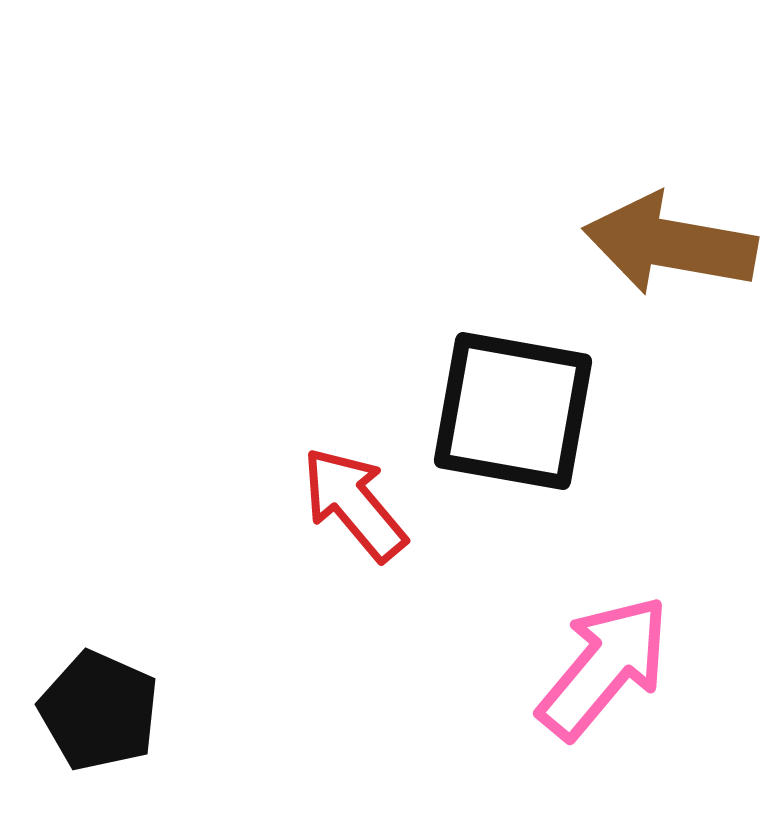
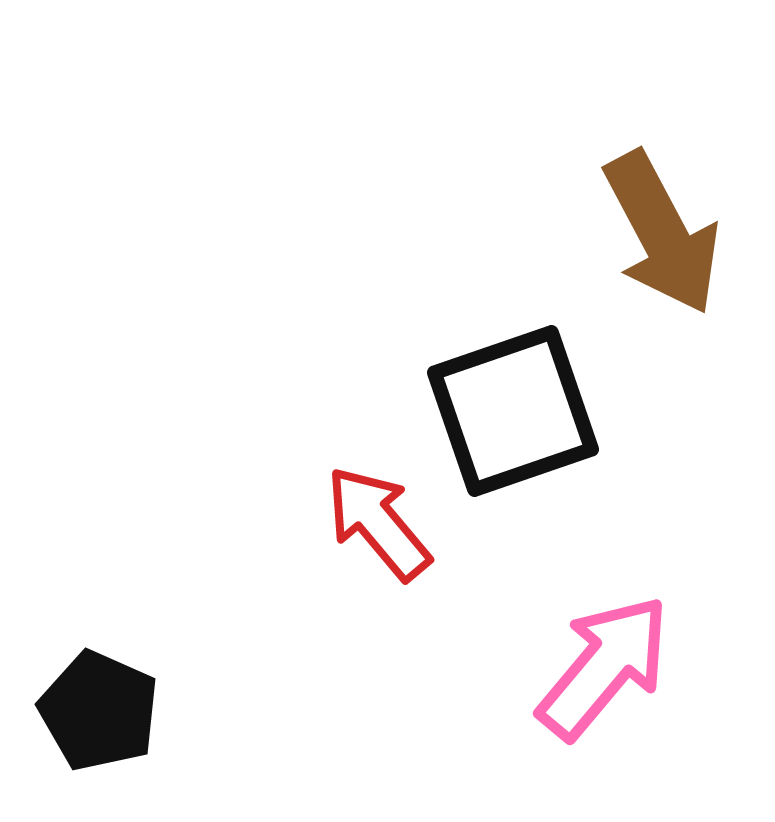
brown arrow: moved 8 px left, 11 px up; rotated 128 degrees counterclockwise
black square: rotated 29 degrees counterclockwise
red arrow: moved 24 px right, 19 px down
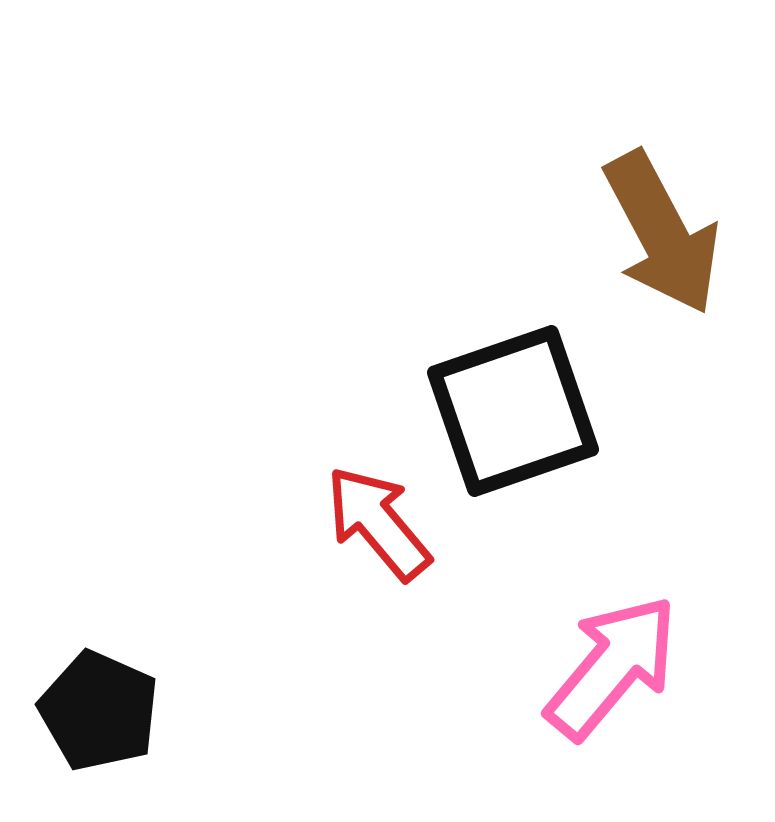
pink arrow: moved 8 px right
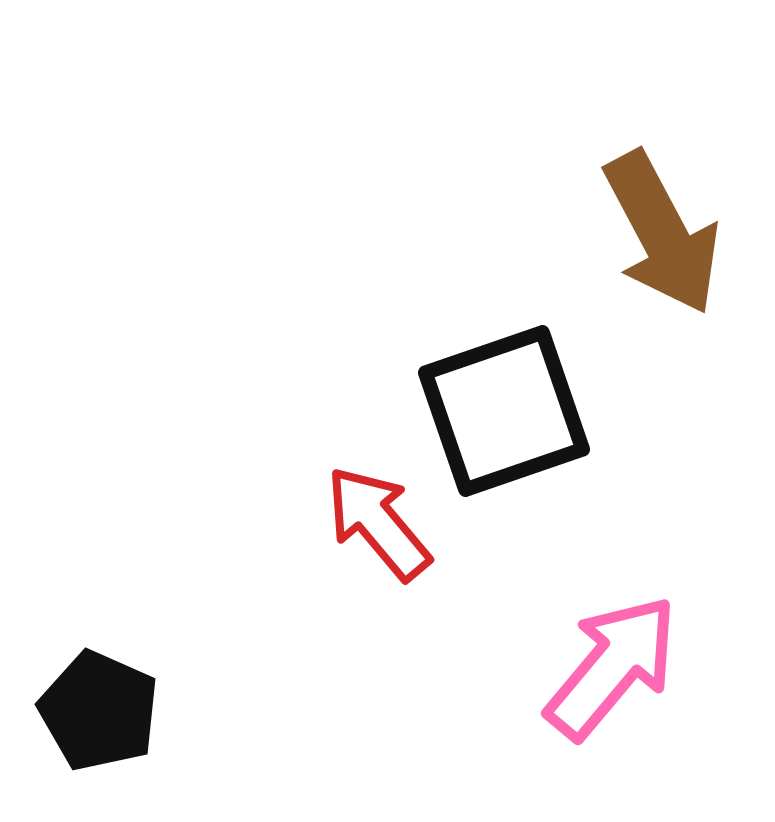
black square: moved 9 px left
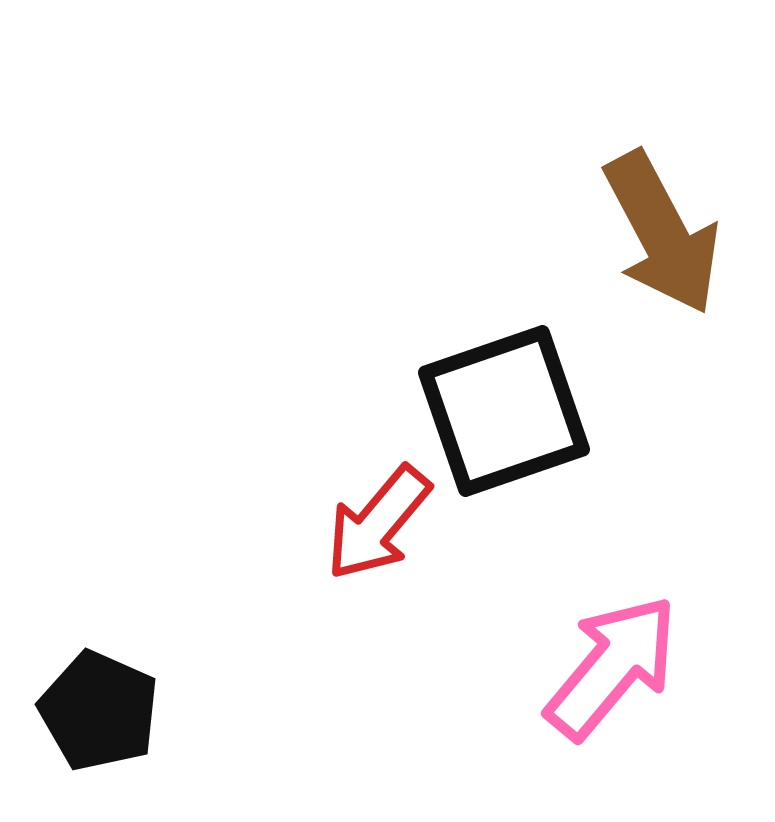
red arrow: rotated 100 degrees counterclockwise
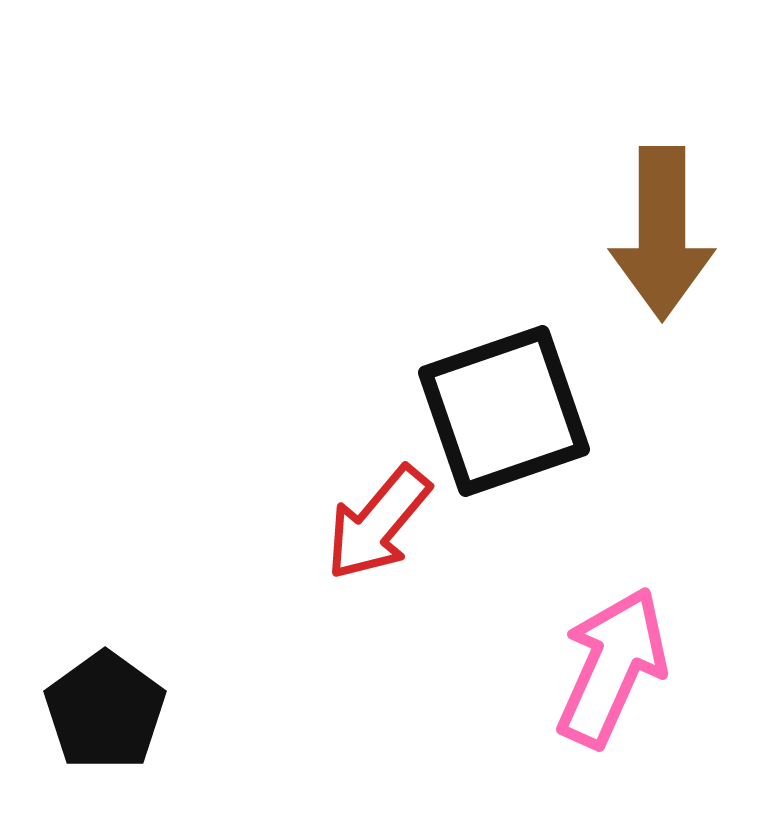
brown arrow: rotated 28 degrees clockwise
pink arrow: rotated 16 degrees counterclockwise
black pentagon: moved 6 px right; rotated 12 degrees clockwise
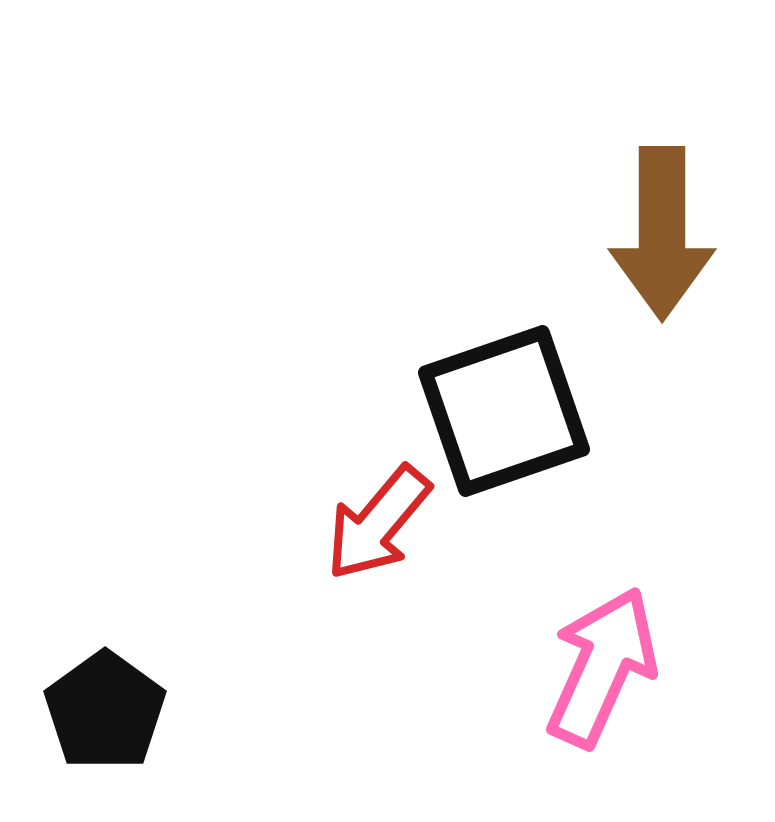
pink arrow: moved 10 px left
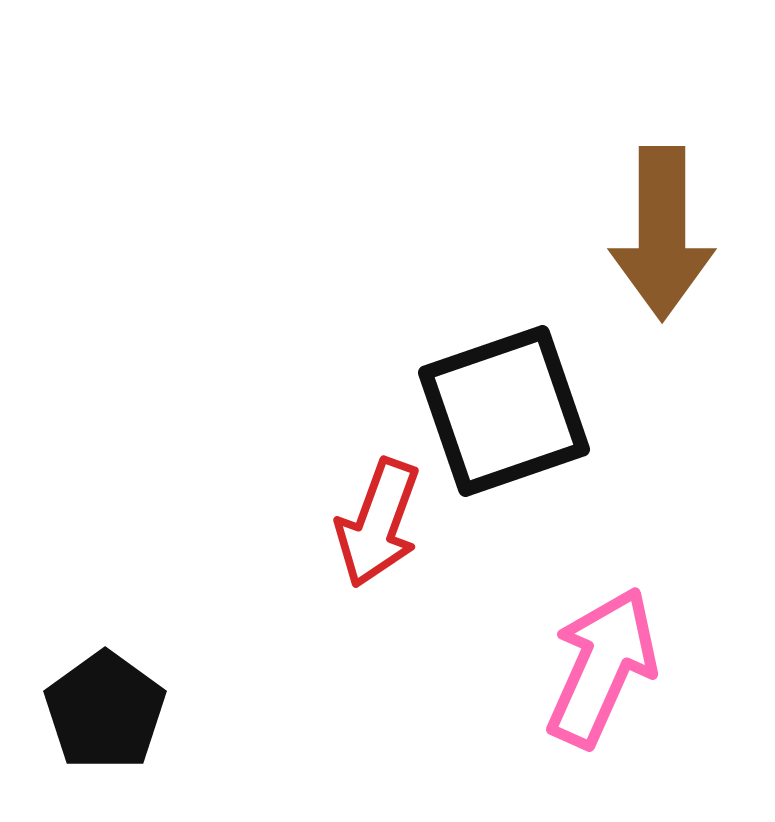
red arrow: rotated 20 degrees counterclockwise
